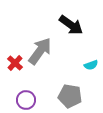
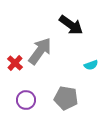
gray pentagon: moved 4 px left, 2 px down
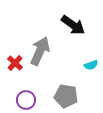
black arrow: moved 2 px right
gray arrow: rotated 12 degrees counterclockwise
gray pentagon: moved 2 px up
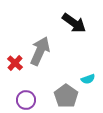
black arrow: moved 1 px right, 2 px up
cyan semicircle: moved 3 px left, 14 px down
gray pentagon: rotated 25 degrees clockwise
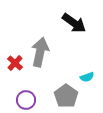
gray arrow: moved 1 px down; rotated 12 degrees counterclockwise
cyan semicircle: moved 1 px left, 2 px up
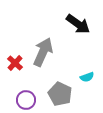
black arrow: moved 4 px right, 1 px down
gray arrow: moved 3 px right; rotated 12 degrees clockwise
gray pentagon: moved 6 px left, 2 px up; rotated 10 degrees counterclockwise
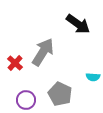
gray arrow: rotated 8 degrees clockwise
cyan semicircle: moved 6 px right; rotated 24 degrees clockwise
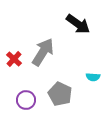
red cross: moved 1 px left, 4 px up
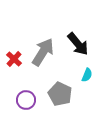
black arrow: moved 20 px down; rotated 15 degrees clockwise
cyan semicircle: moved 6 px left, 2 px up; rotated 72 degrees counterclockwise
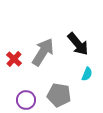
cyan semicircle: moved 1 px up
gray pentagon: moved 1 px left, 1 px down; rotated 15 degrees counterclockwise
